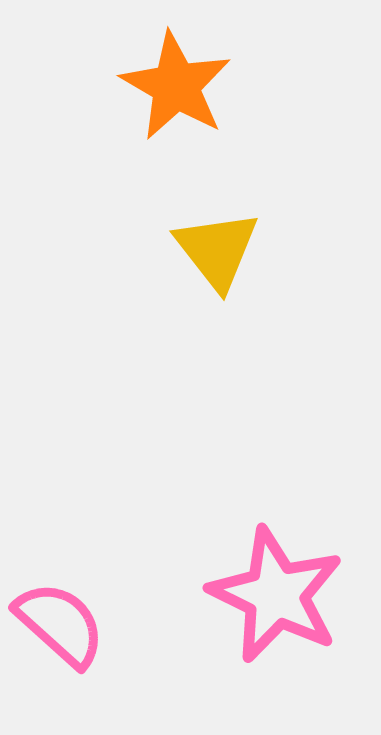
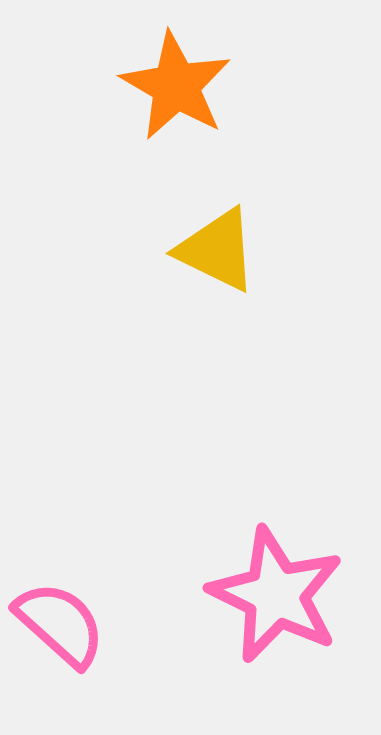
yellow triangle: rotated 26 degrees counterclockwise
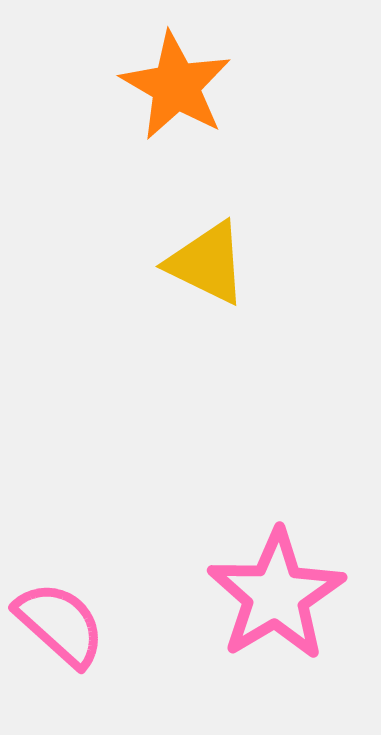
yellow triangle: moved 10 px left, 13 px down
pink star: rotated 15 degrees clockwise
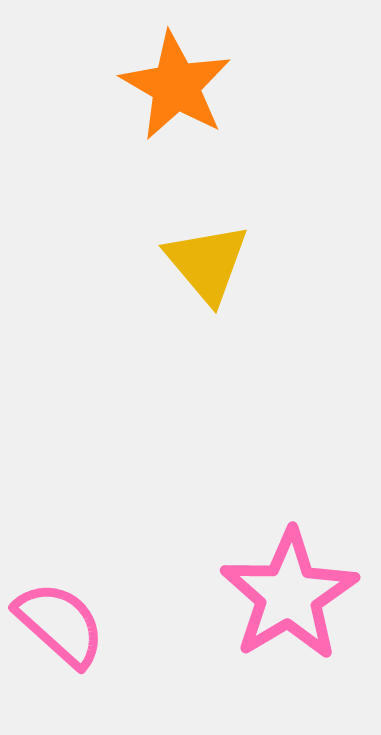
yellow triangle: rotated 24 degrees clockwise
pink star: moved 13 px right
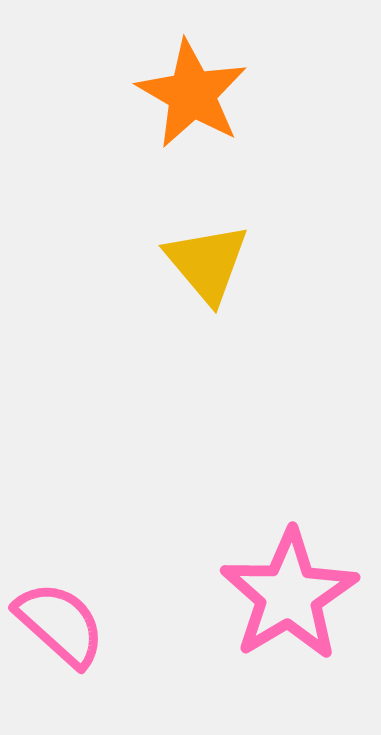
orange star: moved 16 px right, 8 px down
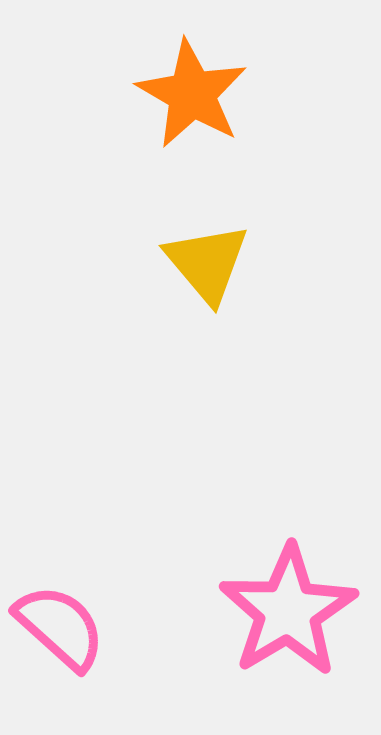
pink star: moved 1 px left, 16 px down
pink semicircle: moved 3 px down
